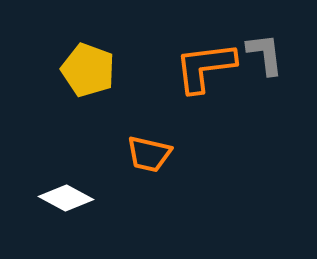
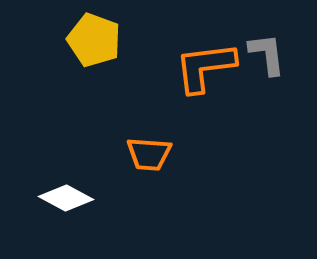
gray L-shape: moved 2 px right
yellow pentagon: moved 6 px right, 30 px up
orange trapezoid: rotated 9 degrees counterclockwise
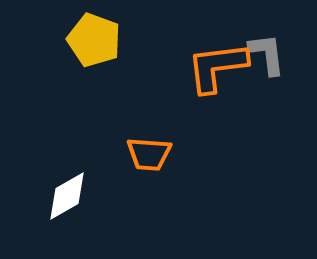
orange L-shape: moved 12 px right
white diamond: moved 1 px right, 2 px up; rotated 58 degrees counterclockwise
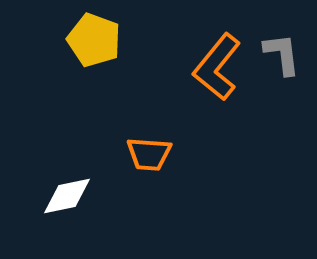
gray L-shape: moved 15 px right
orange L-shape: rotated 44 degrees counterclockwise
white diamond: rotated 18 degrees clockwise
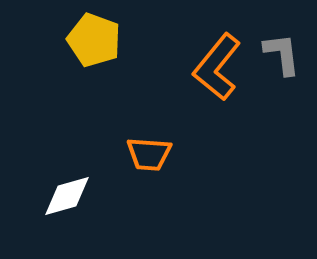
white diamond: rotated 4 degrees counterclockwise
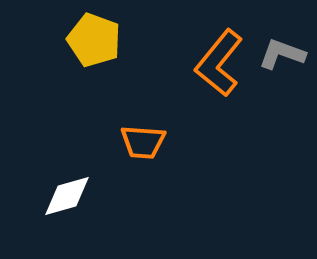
gray L-shape: rotated 63 degrees counterclockwise
orange L-shape: moved 2 px right, 4 px up
orange trapezoid: moved 6 px left, 12 px up
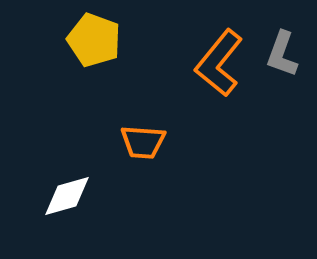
gray L-shape: rotated 90 degrees counterclockwise
